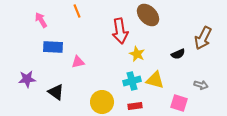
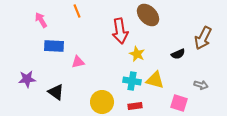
blue rectangle: moved 1 px right, 1 px up
cyan cross: rotated 24 degrees clockwise
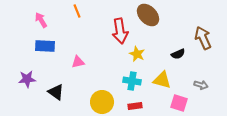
brown arrow: rotated 130 degrees clockwise
blue rectangle: moved 9 px left
yellow triangle: moved 7 px right
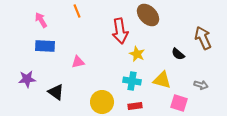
black semicircle: rotated 64 degrees clockwise
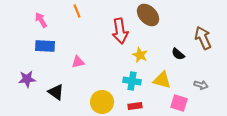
yellow star: moved 3 px right, 1 px down
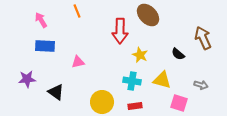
red arrow: rotated 10 degrees clockwise
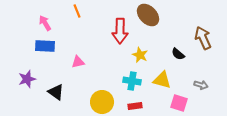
pink arrow: moved 4 px right, 3 px down
purple star: rotated 12 degrees counterclockwise
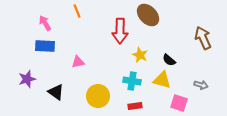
black semicircle: moved 9 px left, 6 px down
yellow circle: moved 4 px left, 6 px up
